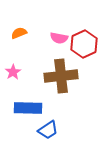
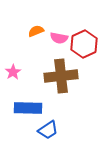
orange semicircle: moved 17 px right, 2 px up
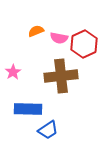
blue rectangle: moved 1 px down
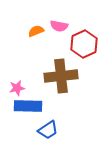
pink semicircle: moved 12 px up
pink star: moved 4 px right, 16 px down; rotated 21 degrees clockwise
blue rectangle: moved 3 px up
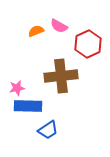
pink semicircle: rotated 18 degrees clockwise
red hexagon: moved 4 px right
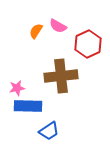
pink semicircle: moved 1 px left
orange semicircle: rotated 35 degrees counterclockwise
blue trapezoid: moved 1 px right, 1 px down
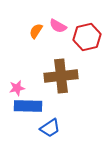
red hexagon: moved 1 px left, 7 px up; rotated 12 degrees clockwise
blue trapezoid: moved 1 px right, 3 px up
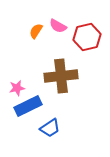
blue rectangle: rotated 28 degrees counterclockwise
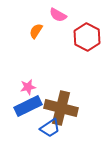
pink semicircle: moved 11 px up
red hexagon: rotated 20 degrees counterclockwise
brown cross: moved 32 px down; rotated 20 degrees clockwise
pink star: moved 11 px right, 1 px up
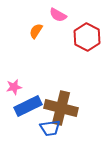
pink star: moved 14 px left
blue trapezoid: rotated 25 degrees clockwise
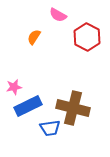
orange semicircle: moved 2 px left, 6 px down
brown cross: moved 12 px right
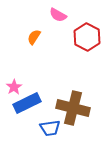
pink star: rotated 21 degrees counterclockwise
blue rectangle: moved 1 px left, 3 px up
